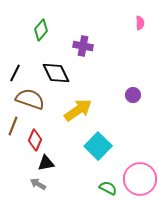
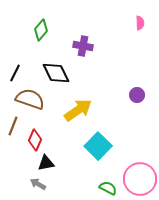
purple circle: moved 4 px right
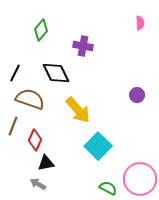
yellow arrow: rotated 84 degrees clockwise
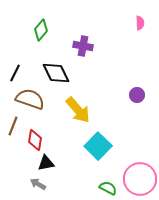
red diamond: rotated 15 degrees counterclockwise
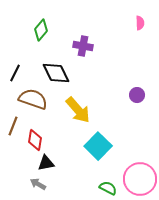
brown semicircle: moved 3 px right
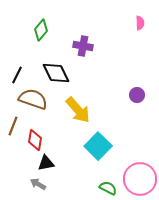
black line: moved 2 px right, 2 px down
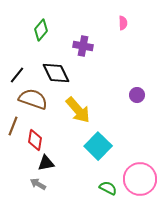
pink semicircle: moved 17 px left
black line: rotated 12 degrees clockwise
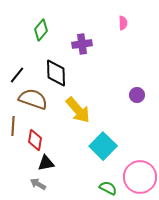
purple cross: moved 1 px left, 2 px up; rotated 18 degrees counterclockwise
black diamond: rotated 24 degrees clockwise
brown line: rotated 18 degrees counterclockwise
cyan square: moved 5 px right
pink circle: moved 2 px up
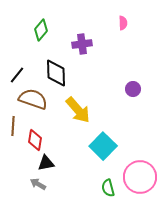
purple circle: moved 4 px left, 6 px up
green semicircle: rotated 132 degrees counterclockwise
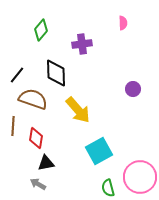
red diamond: moved 1 px right, 2 px up
cyan square: moved 4 px left, 5 px down; rotated 16 degrees clockwise
